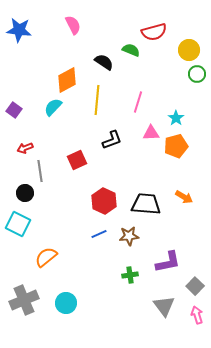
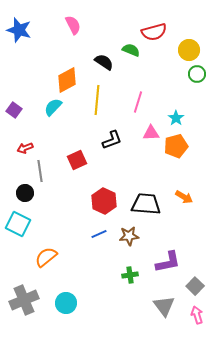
blue star: rotated 10 degrees clockwise
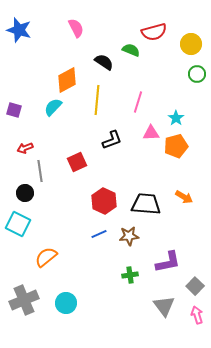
pink semicircle: moved 3 px right, 3 px down
yellow circle: moved 2 px right, 6 px up
purple square: rotated 21 degrees counterclockwise
red square: moved 2 px down
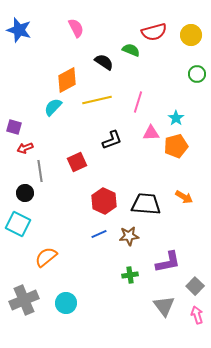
yellow circle: moved 9 px up
yellow line: rotated 72 degrees clockwise
purple square: moved 17 px down
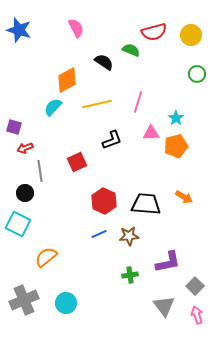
yellow line: moved 4 px down
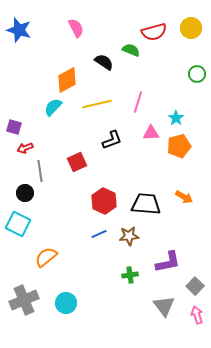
yellow circle: moved 7 px up
orange pentagon: moved 3 px right
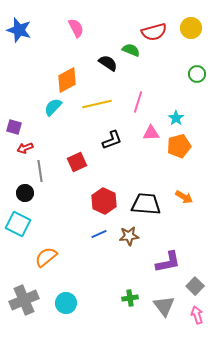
black semicircle: moved 4 px right, 1 px down
green cross: moved 23 px down
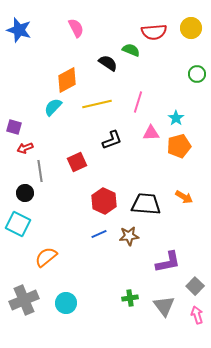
red semicircle: rotated 10 degrees clockwise
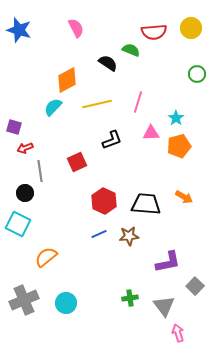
pink arrow: moved 19 px left, 18 px down
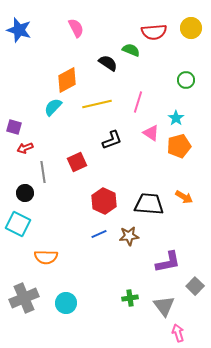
green circle: moved 11 px left, 6 px down
pink triangle: rotated 36 degrees clockwise
gray line: moved 3 px right, 1 px down
black trapezoid: moved 3 px right
orange semicircle: rotated 140 degrees counterclockwise
gray cross: moved 2 px up
